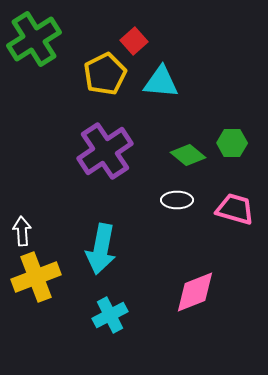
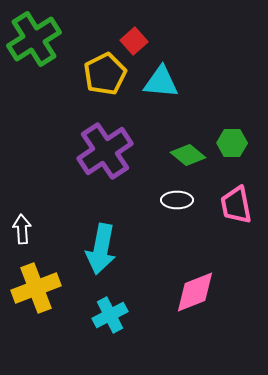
pink trapezoid: moved 1 px right, 4 px up; rotated 117 degrees counterclockwise
white arrow: moved 2 px up
yellow cross: moved 11 px down
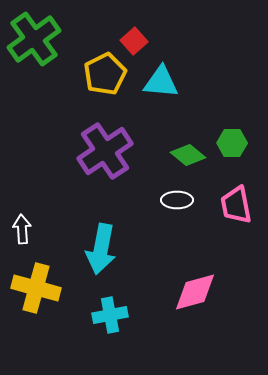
green cross: rotated 4 degrees counterclockwise
yellow cross: rotated 36 degrees clockwise
pink diamond: rotated 6 degrees clockwise
cyan cross: rotated 16 degrees clockwise
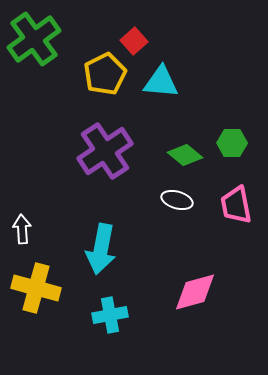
green diamond: moved 3 px left
white ellipse: rotated 16 degrees clockwise
